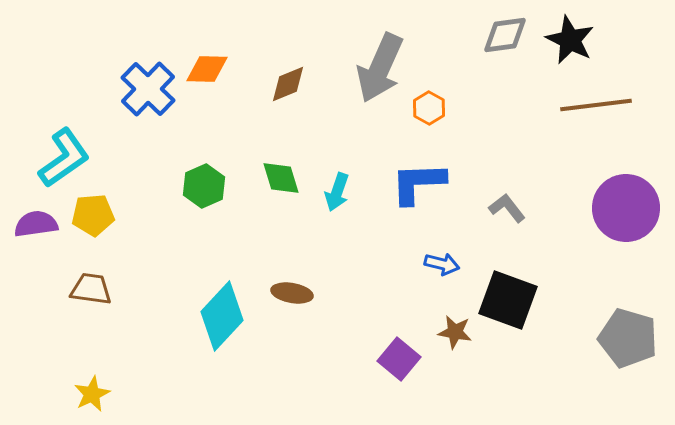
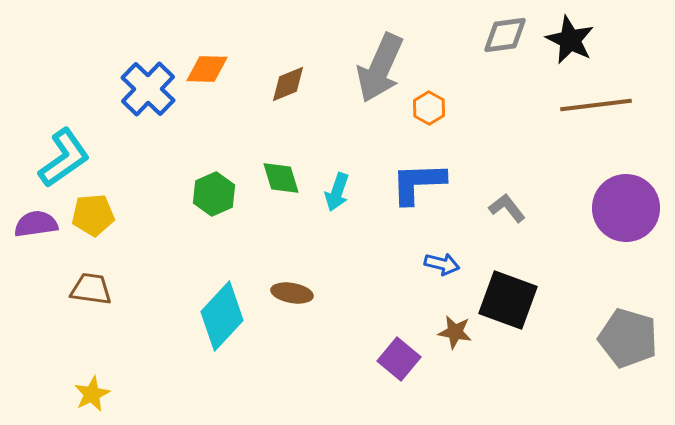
green hexagon: moved 10 px right, 8 px down
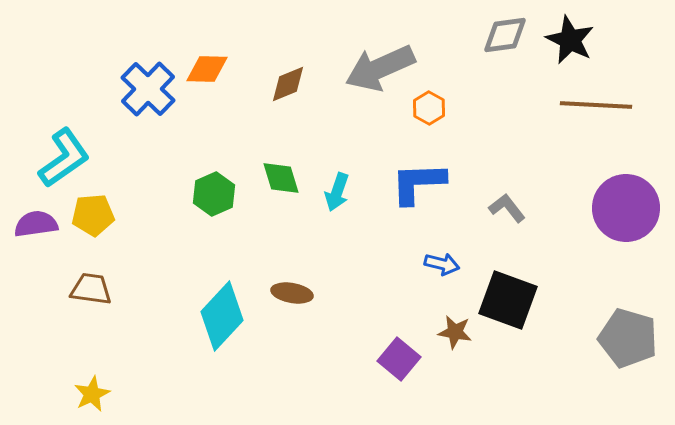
gray arrow: rotated 42 degrees clockwise
brown line: rotated 10 degrees clockwise
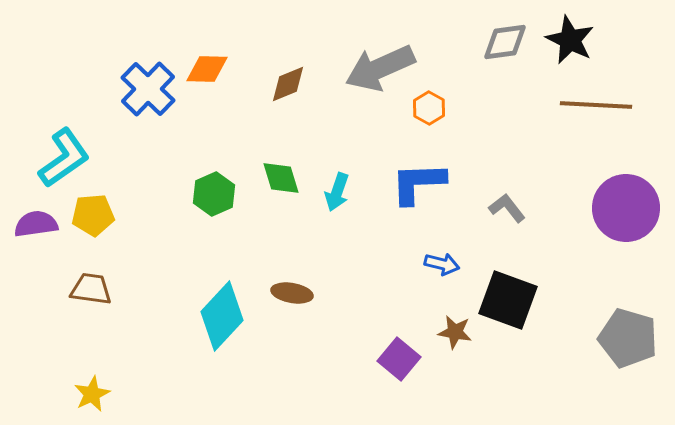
gray diamond: moved 7 px down
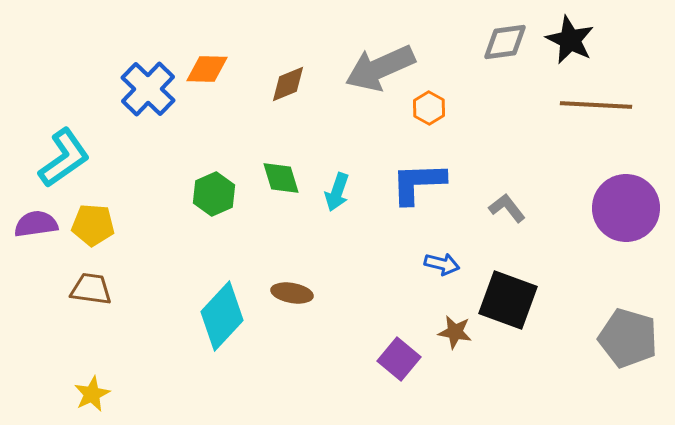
yellow pentagon: moved 10 px down; rotated 9 degrees clockwise
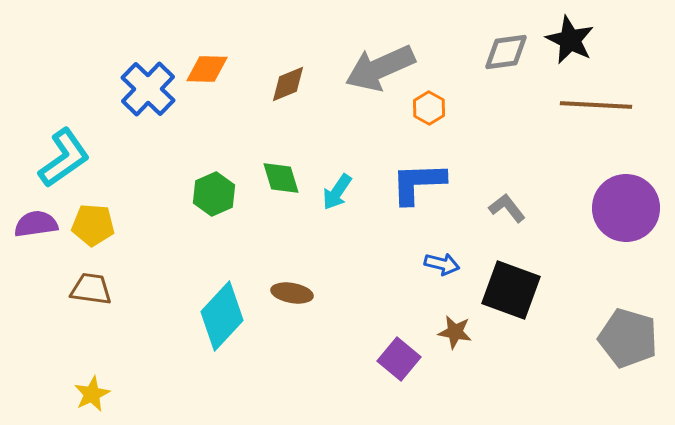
gray diamond: moved 1 px right, 10 px down
cyan arrow: rotated 15 degrees clockwise
black square: moved 3 px right, 10 px up
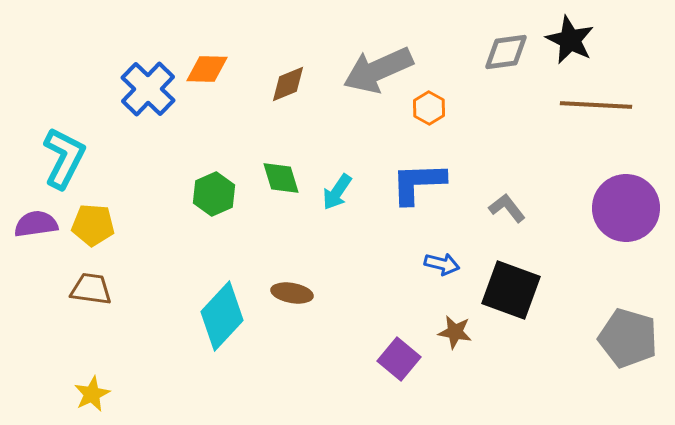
gray arrow: moved 2 px left, 2 px down
cyan L-shape: rotated 28 degrees counterclockwise
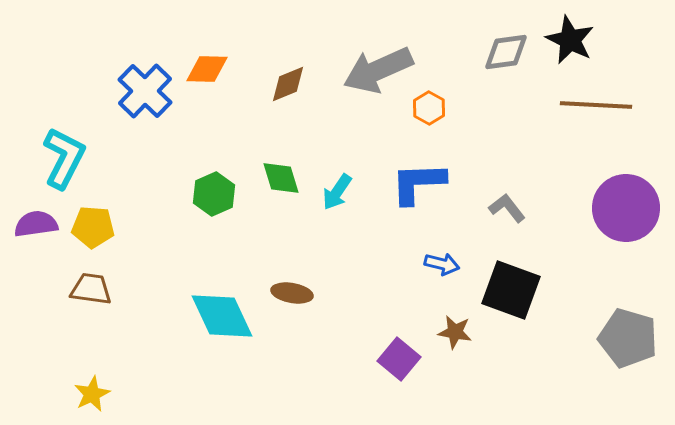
blue cross: moved 3 px left, 2 px down
yellow pentagon: moved 2 px down
cyan diamond: rotated 68 degrees counterclockwise
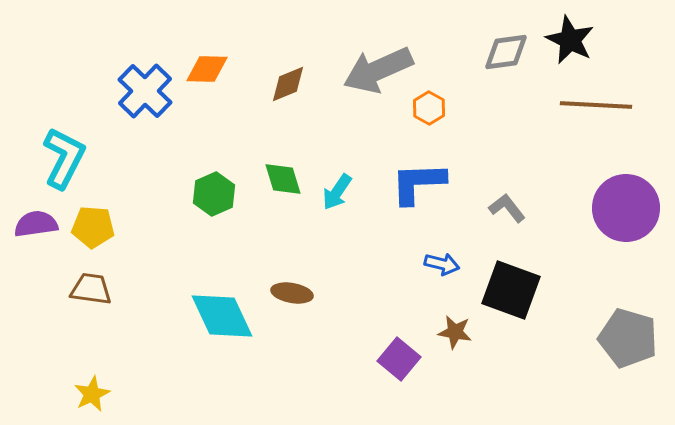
green diamond: moved 2 px right, 1 px down
